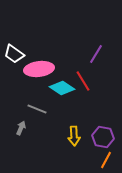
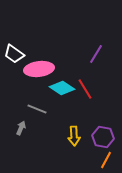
red line: moved 2 px right, 8 px down
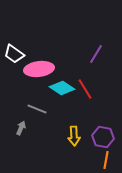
orange line: rotated 18 degrees counterclockwise
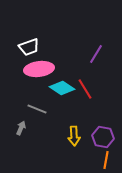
white trapezoid: moved 15 px right, 7 px up; rotated 55 degrees counterclockwise
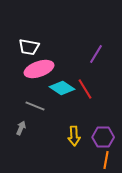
white trapezoid: rotated 30 degrees clockwise
pink ellipse: rotated 12 degrees counterclockwise
gray line: moved 2 px left, 3 px up
purple hexagon: rotated 10 degrees counterclockwise
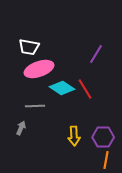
gray line: rotated 24 degrees counterclockwise
